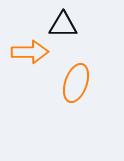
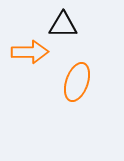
orange ellipse: moved 1 px right, 1 px up
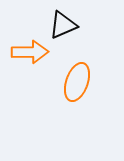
black triangle: rotated 24 degrees counterclockwise
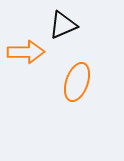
orange arrow: moved 4 px left
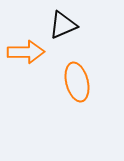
orange ellipse: rotated 33 degrees counterclockwise
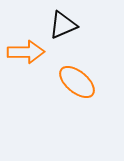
orange ellipse: rotated 36 degrees counterclockwise
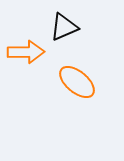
black triangle: moved 1 px right, 2 px down
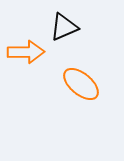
orange ellipse: moved 4 px right, 2 px down
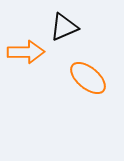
orange ellipse: moved 7 px right, 6 px up
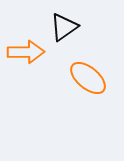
black triangle: rotated 12 degrees counterclockwise
